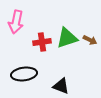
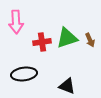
pink arrow: rotated 15 degrees counterclockwise
brown arrow: rotated 40 degrees clockwise
black triangle: moved 6 px right
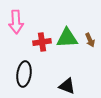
green triangle: rotated 15 degrees clockwise
black ellipse: rotated 75 degrees counterclockwise
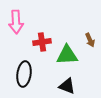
green triangle: moved 17 px down
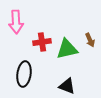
green triangle: moved 6 px up; rotated 10 degrees counterclockwise
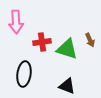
green triangle: rotated 30 degrees clockwise
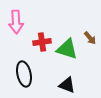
brown arrow: moved 2 px up; rotated 16 degrees counterclockwise
black ellipse: rotated 20 degrees counterclockwise
black triangle: moved 1 px up
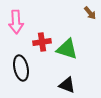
brown arrow: moved 25 px up
black ellipse: moved 3 px left, 6 px up
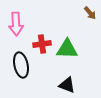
pink arrow: moved 2 px down
red cross: moved 2 px down
green triangle: rotated 15 degrees counterclockwise
black ellipse: moved 3 px up
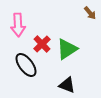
pink arrow: moved 2 px right, 1 px down
red cross: rotated 36 degrees counterclockwise
green triangle: rotated 35 degrees counterclockwise
black ellipse: moved 5 px right; rotated 25 degrees counterclockwise
